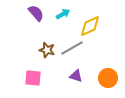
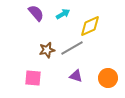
brown star: rotated 28 degrees counterclockwise
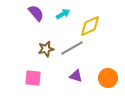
brown star: moved 1 px left, 1 px up
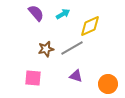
orange circle: moved 6 px down
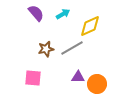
purple triangle: moved 2 px right, 1 px down; rotated 16 degrees counterclockwise
orange circle: moved 11 px left
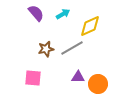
orange circle: moved 1 px right
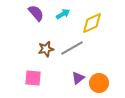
yellow diamond: moved 2 px right, 3 px up
purple triangle: moved 1 px down; rotated 40 degrees counterclockwise
orange circle: moved 1 px right, 1 px up
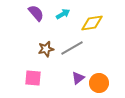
yellow diamond: rotated 15 degrees clockwise
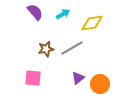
purple semicircle: moved 1 px left, 1 px up
orange circle: moved 1 px right, 1 px down
